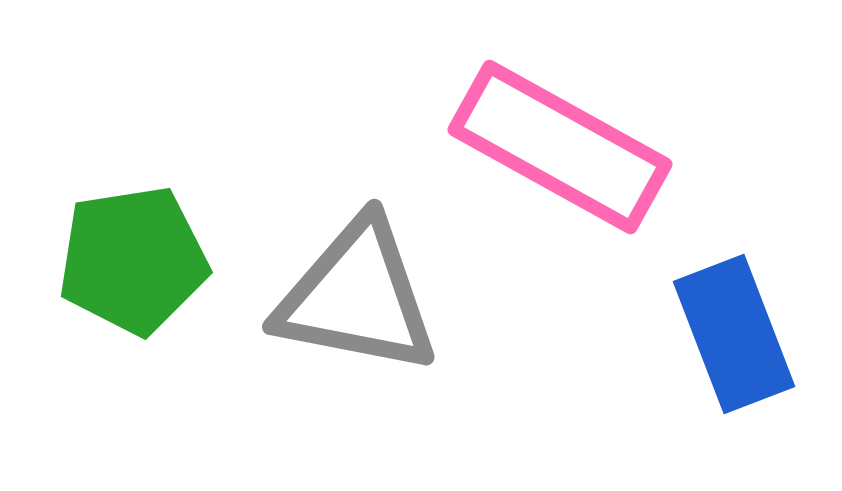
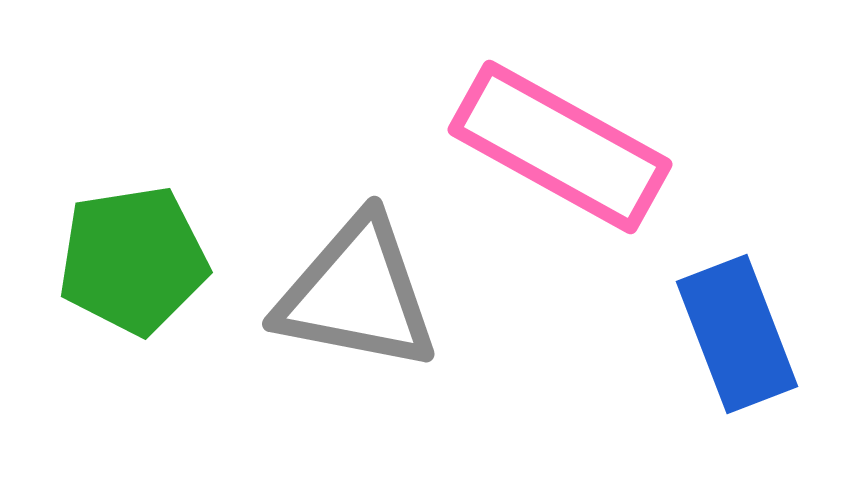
gray triangle: moved 3 px up
blue rectangle: moved 3 px right
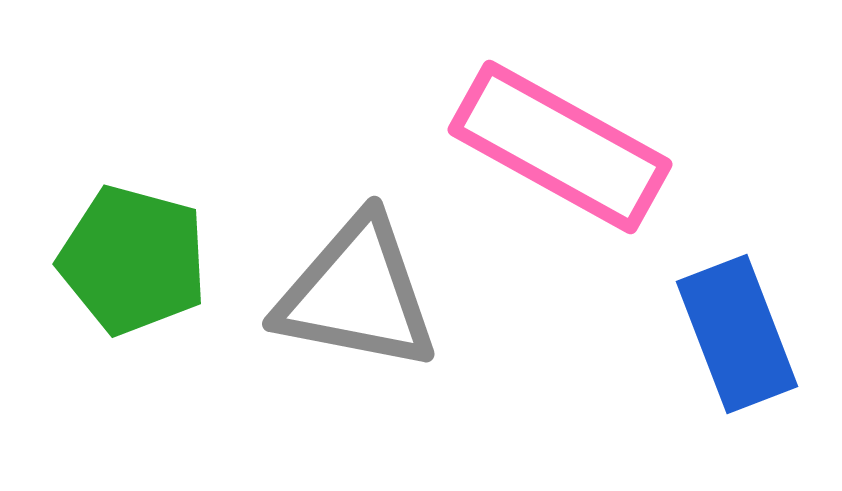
green pentagon: rotated 24 degrees clockwise
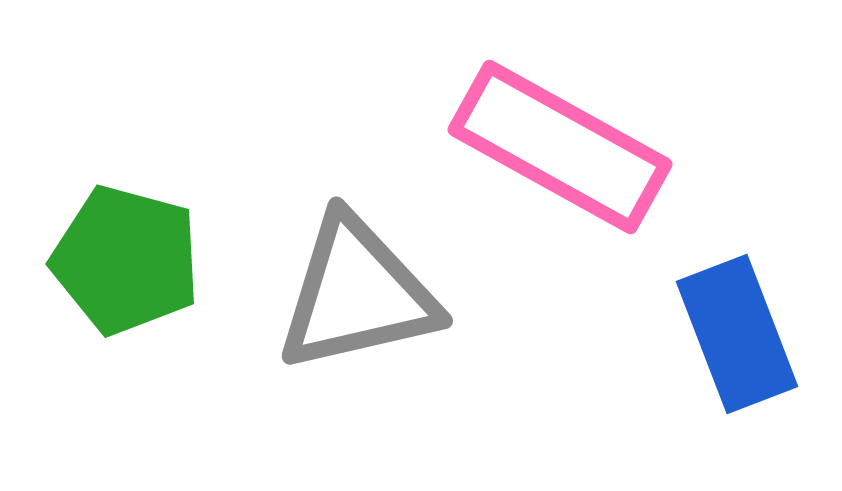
green pentagon: moved 7 px left
gray triangle: rotated 24 degrees counterclockwise
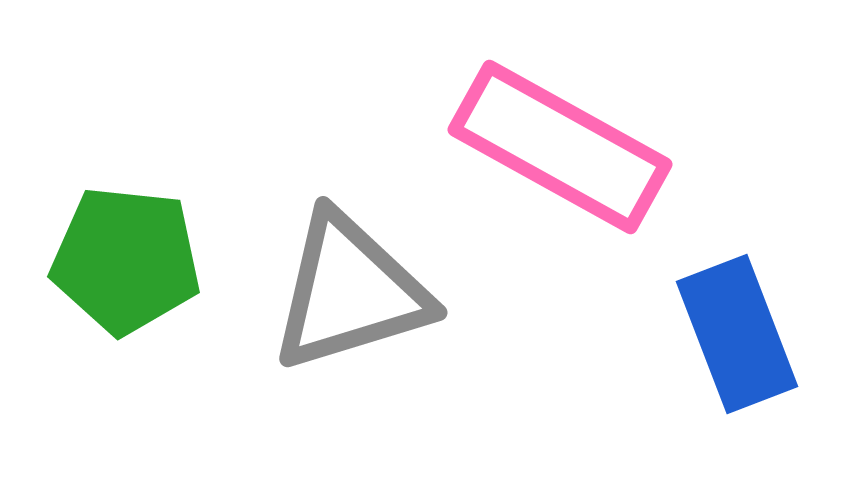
green pentagon: rotated 9 degrees counterclockwise
gray triangle: moved 7 px left, 2 px up; rotated 4 degrees counterclockwise
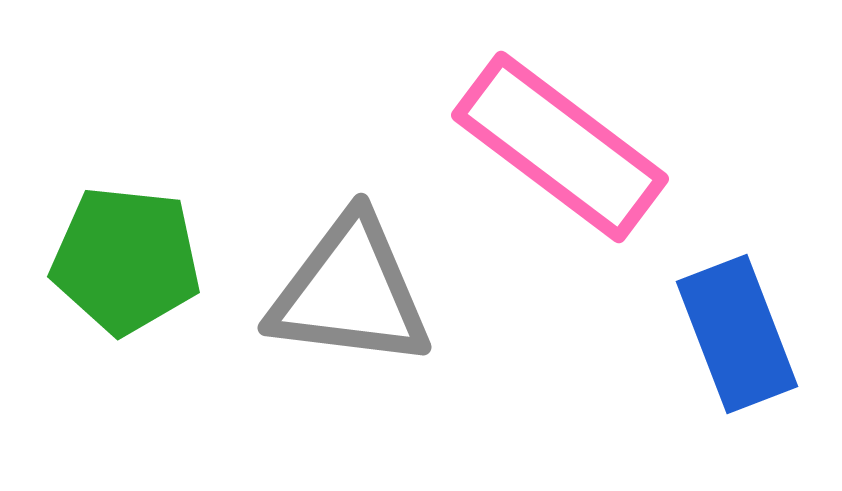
pink rectangle: rotated 8 degrees clockwise
gray triangle: rotated 24 degrees clockwise
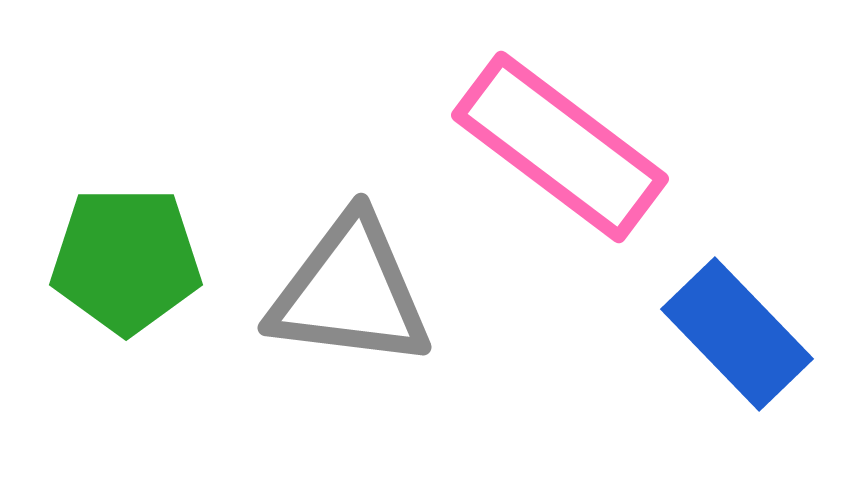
green pentagon: rotated 6 degrees counterclockwise
blue rectangle: rotated 23 degrees counterclockwise
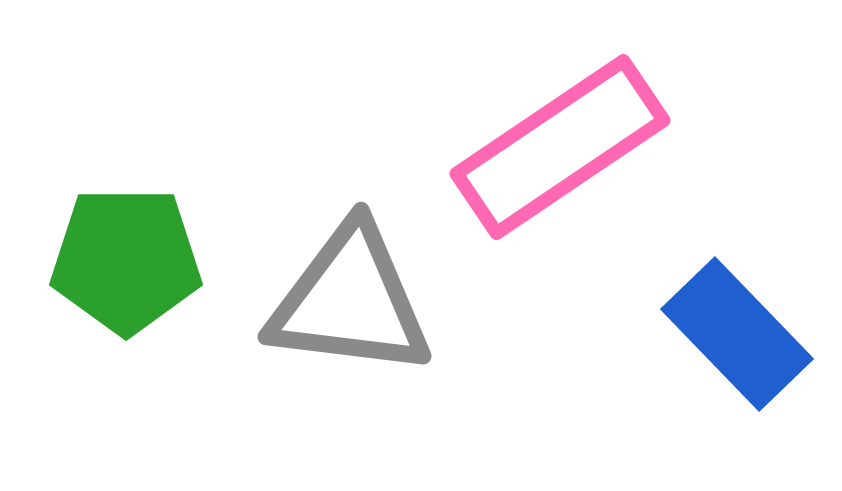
pink rectangle: rotated 71 degrees counterclockwise
gray triangle: moved 9 px down
